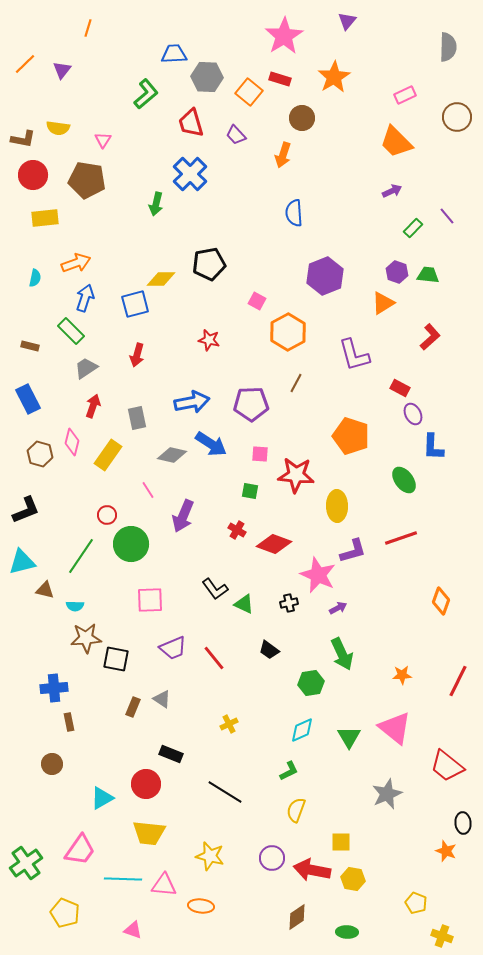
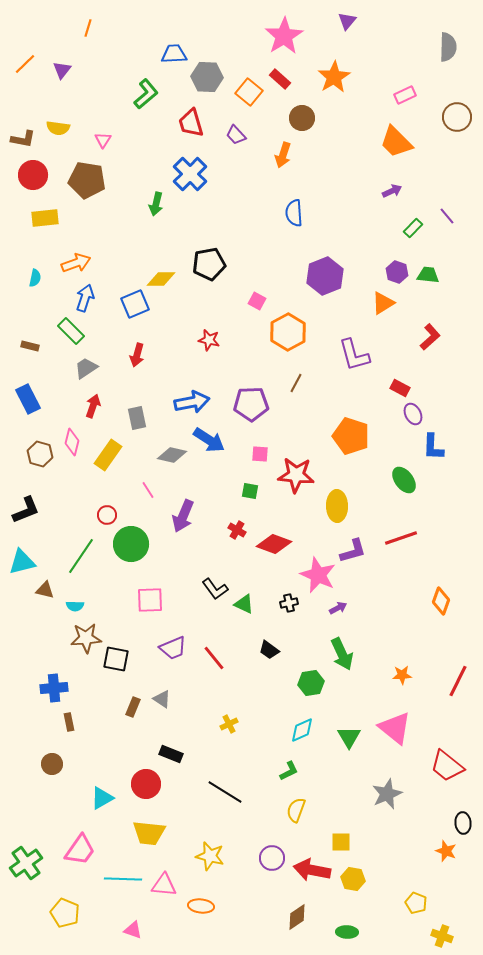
red rectangle at (280, 79): rotated 25 degrees clockwise
blue square at (135, 304): rotated 8 degrees counterclockwise
blue arrow at (211, 444): moved 2 px left, 4 px up
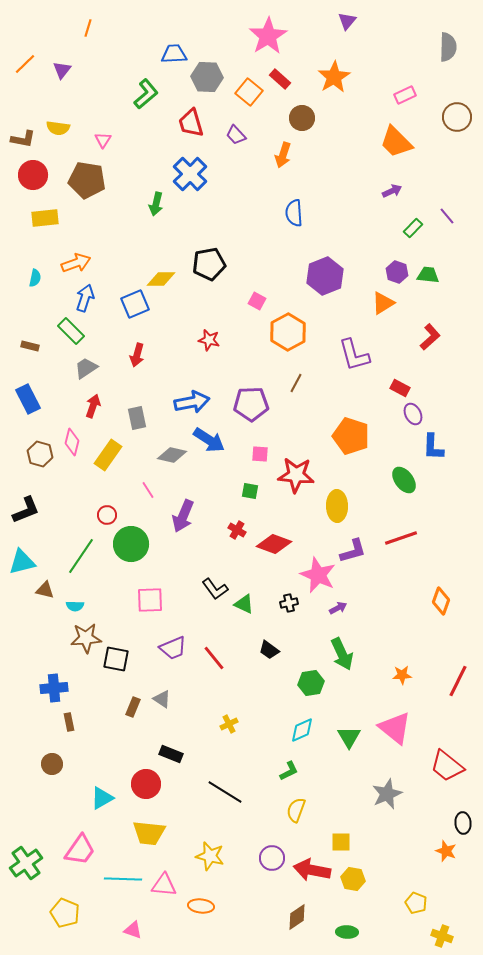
pink star at (284, 36): moved 16 px left
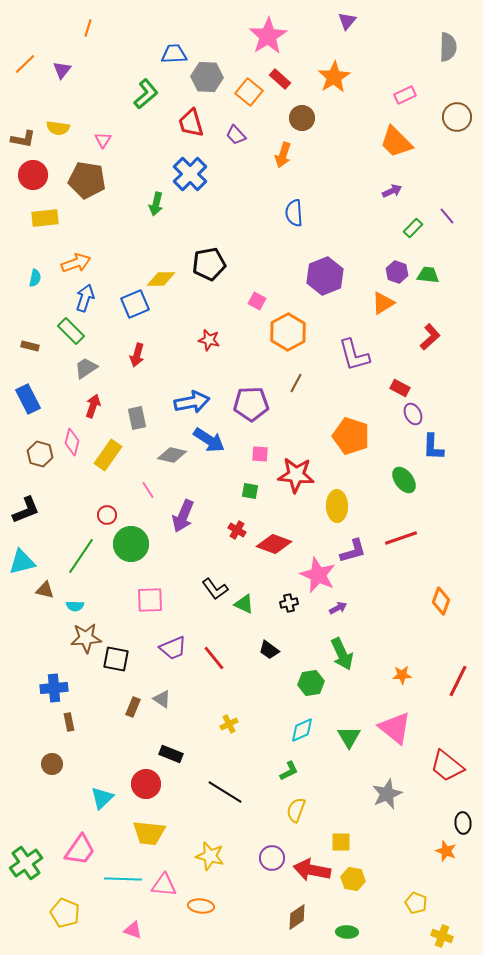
cyan triangle at (102, 798): rotated 15 degrees counterclockwise
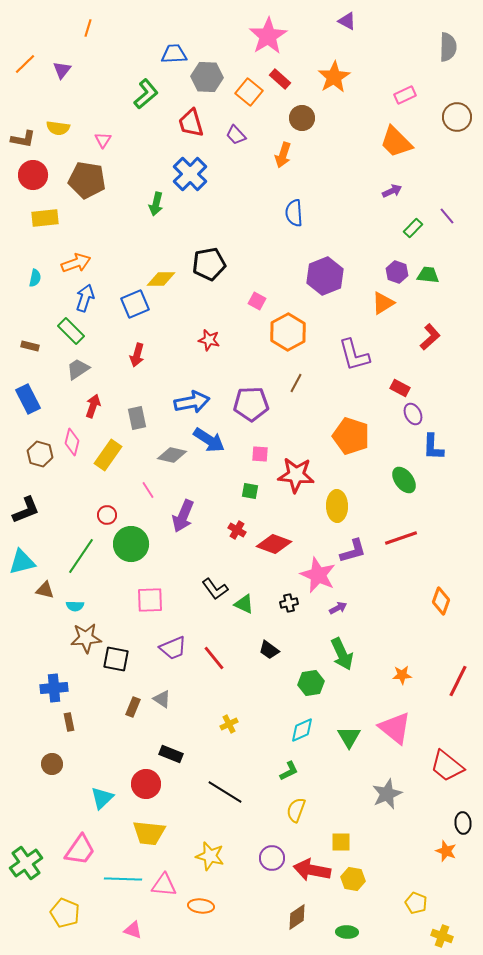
purple triangle at (347, 21): rotated 42 degrees counterclockwise
gray trapezoid at (86, 368): moved 8 px left, 1 px down
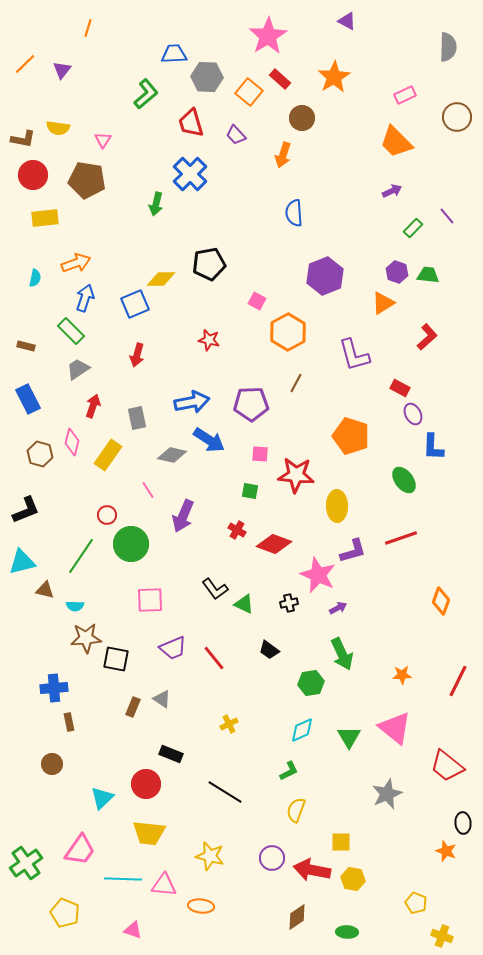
red L-shape at (430, 337): moved 3 px left
brown rectangle at (30, 346): moved 4 px left
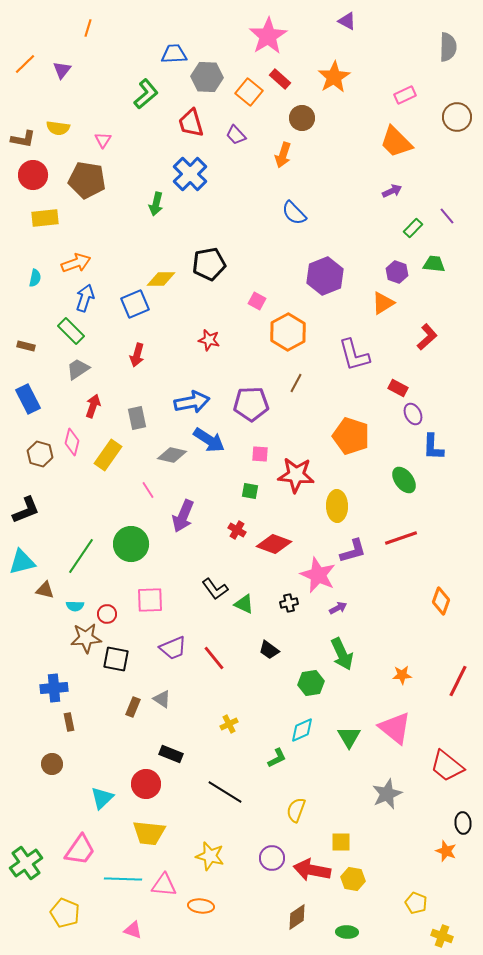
blue semicircle at (294, 213): rotated 40 degrees counterclockwise
green trapezoid at (428, 275): moved 6 px right, 11 px up
red rectangle at (400, 388): moved 2 px left
red circle at (107, 515): moved 99 px down
green L-shape at (289, 771): moved 12 px left, 13 px up
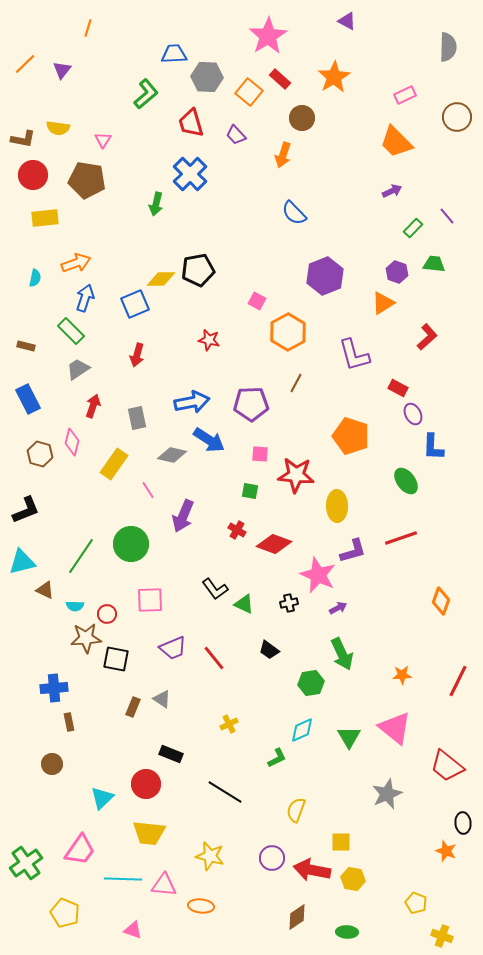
black pentagon at (209, 264): moved 11 px left, 6 px down
yellow rectangle at (108, 455): moved 6 px right, 9 px down
green ellipse at (404, 480): moved 2 px right, 1 px down
brown triangle at (45, 590): rotated 12 degrees clockwise
